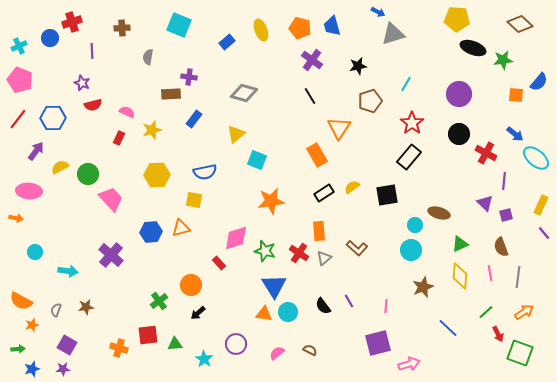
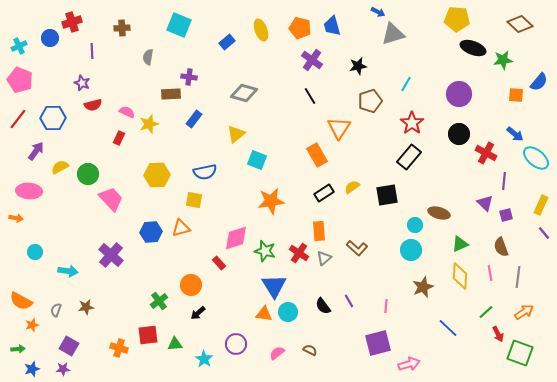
yellow star at (152, 130): moved 3 px left, 6 px up
purple square at (67, 345): moved 2 px right, 1 px down
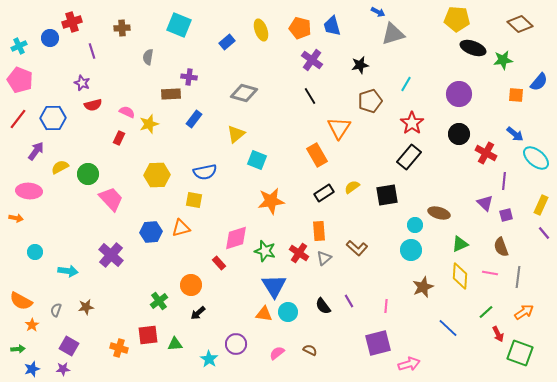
purple line at (92, 51): rotated 14 degrees counterclockwise
black star at (358, 66): moved 2 px right, 1 px up
pink line at (490, 273): rotated 70 degrees counterclockwise
orange star at (32, 325): rotated 16 degrees counterclockwise
cyan star at (204, 359): moved 5 px right
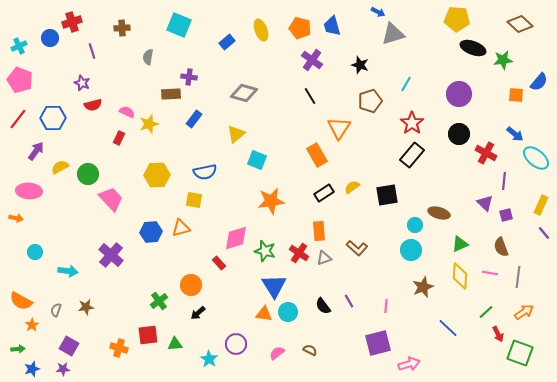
black star at (360, 65): rotated 30 degrees clockwise
black rectangle at (409, 157): moved 3 px right, 2 px up
gray triangle at (324, 258): rotated 21 degrees clockwise
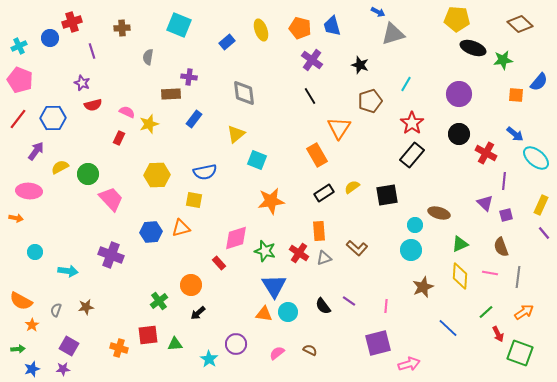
gray diamond at (244, 93): rotated 68 degrees clockwise
purple cross at (111, 255): rotated 20 degrees counterclockwise
purple line at (349, 301): rotated 24 degrees counterclockwise
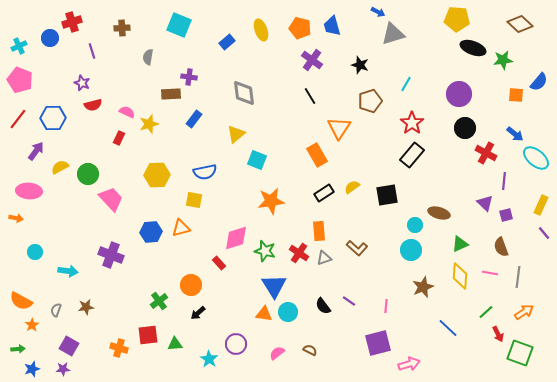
black circle at (459, 134): moved 6 px right, 6 px up
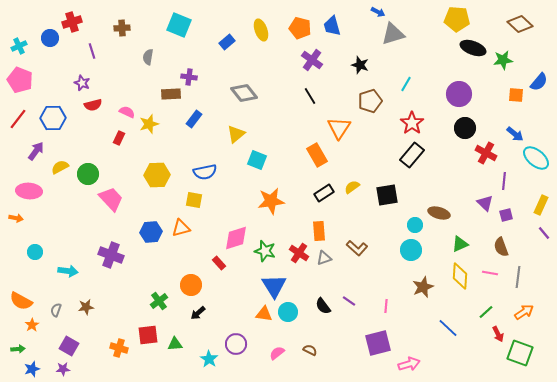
gray diamond at (244, 93): rotated 32 degrees counterclockwise
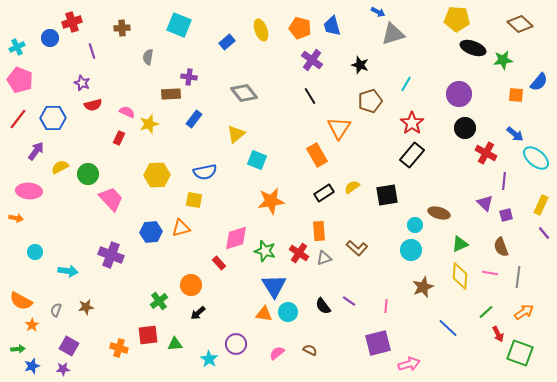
cyan cross at (19, 46): moved 2 px left, 1 px down
blue star at (32, 369): moved 3 px up
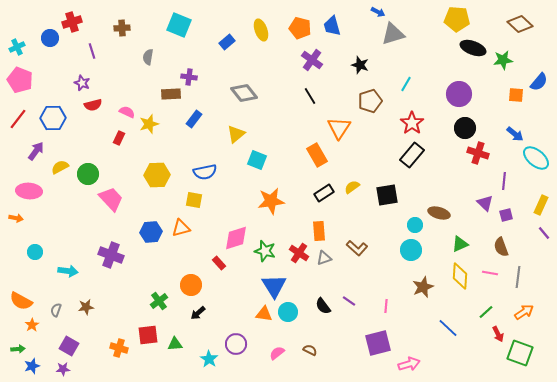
red cross at (486, 153): moved 8 px left; rotated 10 degrees counterclockwise
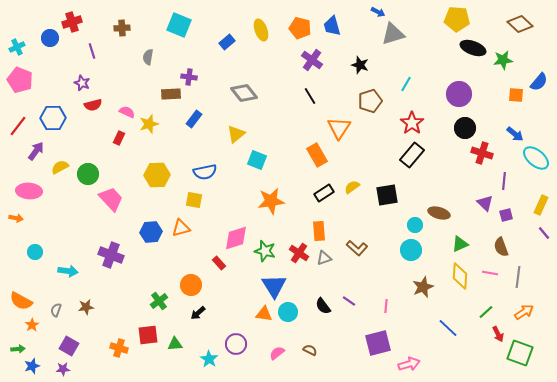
red line at (18, 119): moved 7 px down
red cross at (478, 153): moved 4 px right
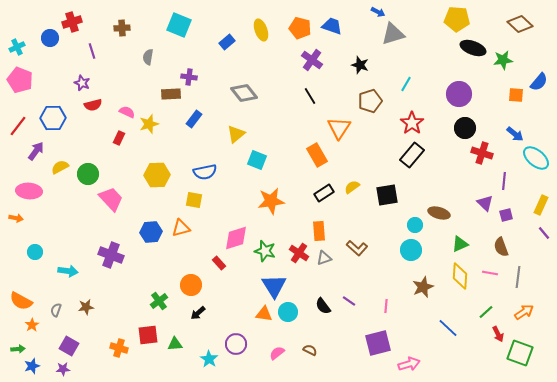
blue trapezoid at (332, 26): rotated 125 degrees clockwise
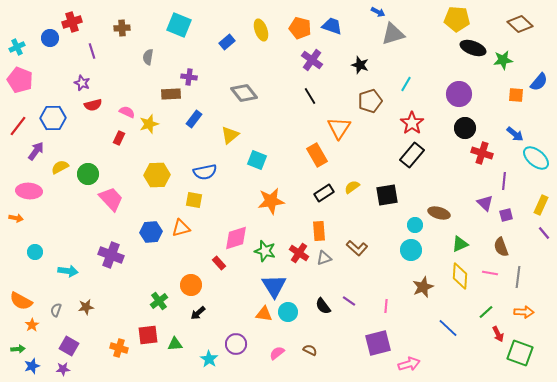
yellow triangle at (236, 134): moved 6 px left, 1 px down
orange arrow at (524, 312): rotated 36 degrees clockwise
